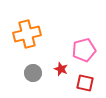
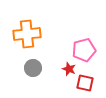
orange cross: rotated 8 degrees clockwise
red star: moved 8 px right
gray circle: moved 5 px up
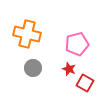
orange cross: rotated 20 degrees clockwise
pink pentagon: moved 7 px left, 6 px up
red square: rotated 18 degrees clockwise
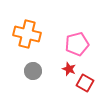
gray circle: moved 3 px down
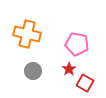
pink pentagon: rotated 25 degrees clockwise
red star: rotated 16 degrees clockwise
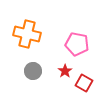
red star: moved 4 px left, 2 px down
red square: moved 1 px left
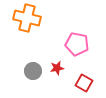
orange cross: moved 16 px up
red star: moved 8 px left, 3 px up; rotated 24 degrees clockwise
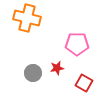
pink pentagon: rotated 10 degrees counterclockwise
gray circle: moved 2 px down
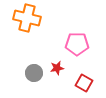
gray circle: moved 1 px right
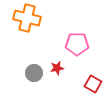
red square: moved 9 px right, 1 px down
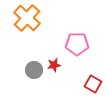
orange cross: rotated 28 degrees clockwise
red star: moved 3 px left, 3 px up
gray circle: moved 3 px up
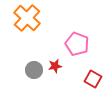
pink pentagon: rotated 20 degrees clockwise
red star: moved 1 px right, 1 px down
red square: moved 5 px up
